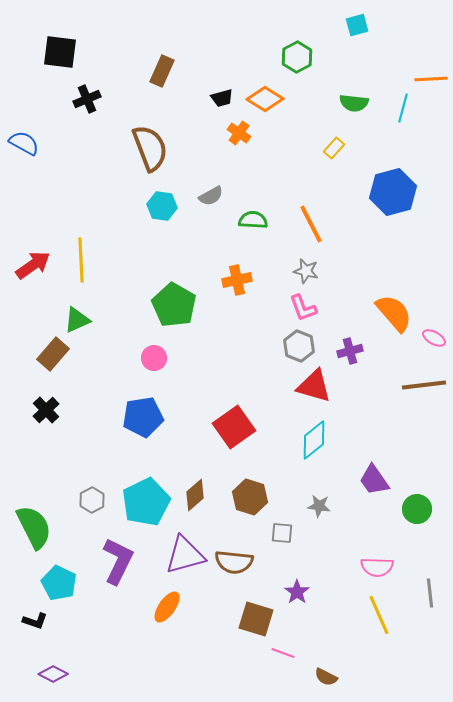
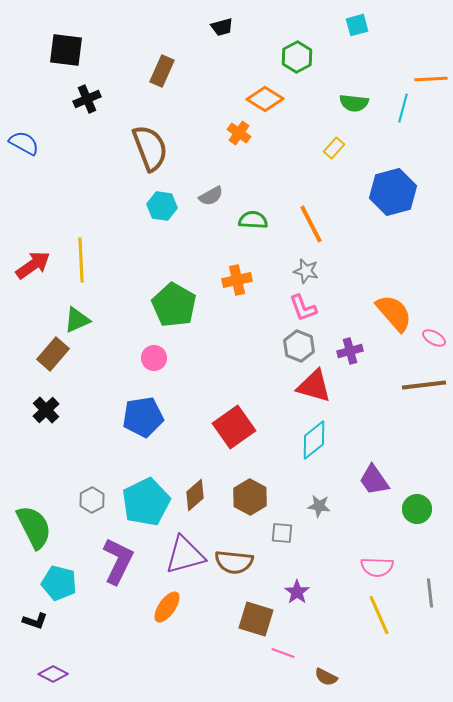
black square at (60, 52): moved 6 px right, 2 px up
black trapezoid at (222, 98): moved 71 px up
brown hexagon at (250, 497): rotated 12 degrees clockwise
cyan pentagon at (59, 583): rotated 12 degrees counterclockwise
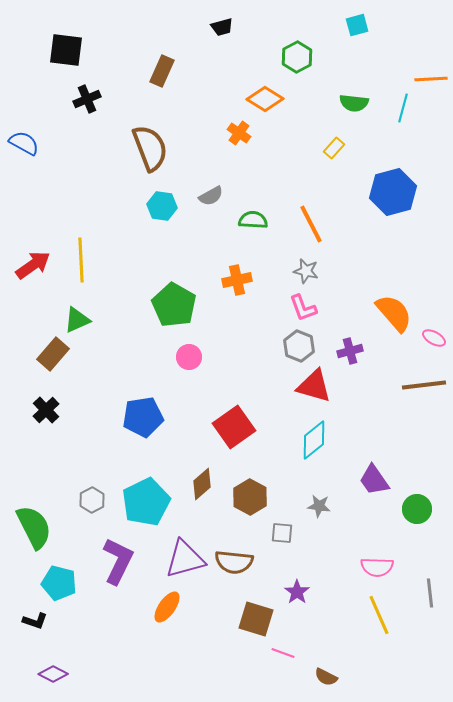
pink circle at (154, 358): moved 35 px right, 1 px up
brown diamond at (195, 495): moved 7 px right, 11 px up
purple triangle at (185, 555): moved 4 px down
